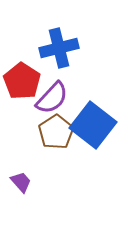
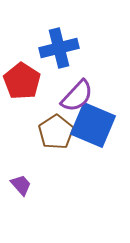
purple semicircle: moved 25 px right, 2 px up
blue square: rotated 15 degrees counterclockwise
purple trapezoid: moved 3 px down
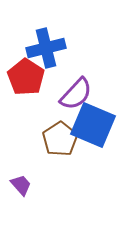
blue cross: moved 13 px left
red pentagon: moved 4 px right, 4 px up
purple semicircle: moved 1 px left, 2 px up
brown pentagon: moved 4 px right, 7 px down
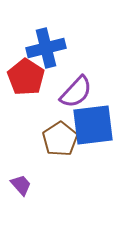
purple semicircle: moved 2 px up
blue square: rotated 30 degrees counterclockwise
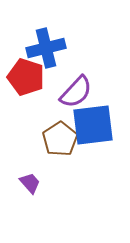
red pentagon: rotated 15 degrees counterclockwise
purple trapezoid: moved 9 px right, 2 px up
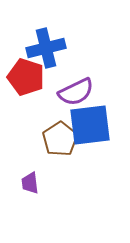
purple semicircle: rotated 21 degrees clockwise
blue square: moved 3 px left
purple trapezoid: rotated 145 degrees counterclockwise
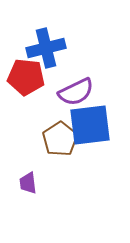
red pentagon: rotated 12 degrees counterclockwise
purple trapezoid: moved 2 px left
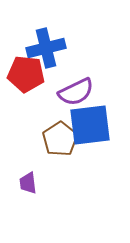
red pentagon: moved 3 px up
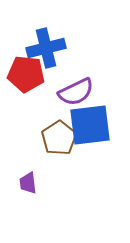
brown pentagon: moved 1 px left, 1 px up
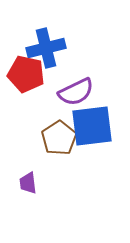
red pentagon: rotated 6 degrees clockwise
blue square: moved 2 px right, 1 px down
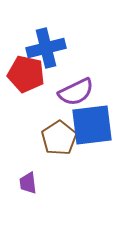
blue square: moved 1 px up
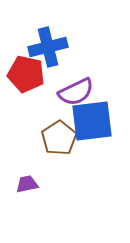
blue cross: moved 2 px right, 1 px up
blue square: moved 4 px up
purple trapezoid: moved 1 px left, 1 px down; rotated 85 degrees clockwise
